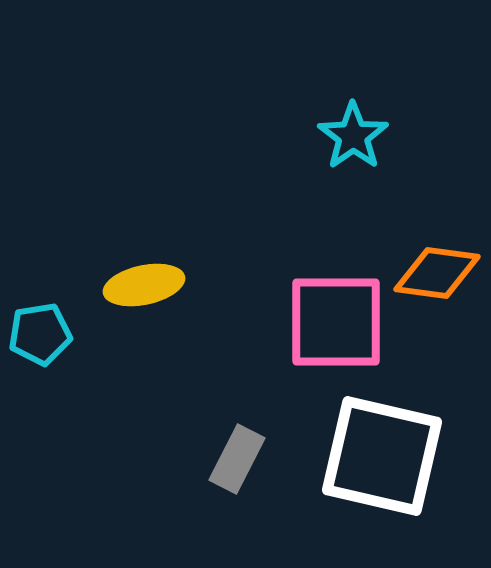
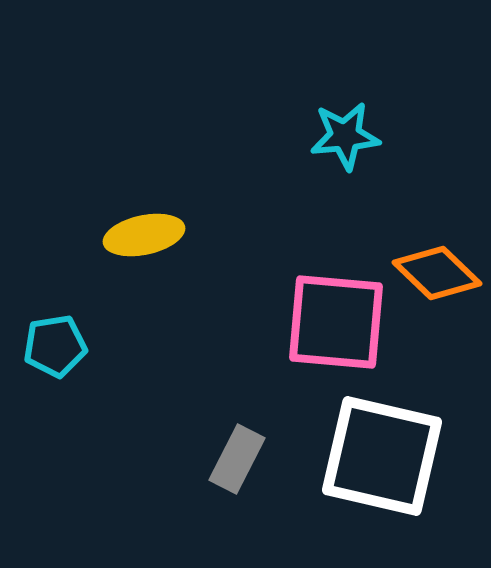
cyan star: moved 8 px left; rotated 30 degrees clockwise
orange diamond: rotated 36 degrees clockwise
yellow ellipse: moved 50 px up
pink square: rotated 5 degrees clockwise
cyan pentagon: moved 15 px right, 12 px down
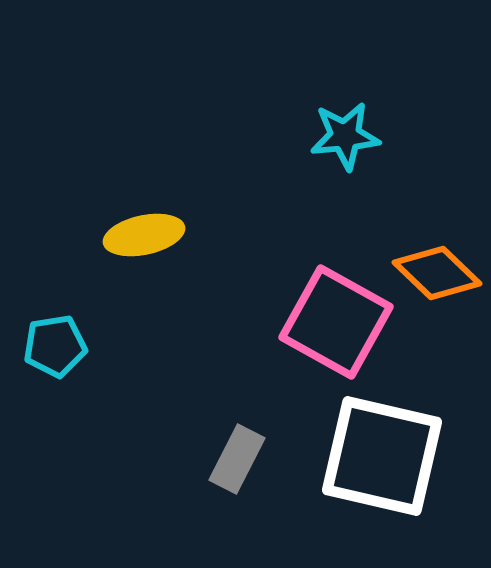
pink square: rotated 24 degrees clockwise
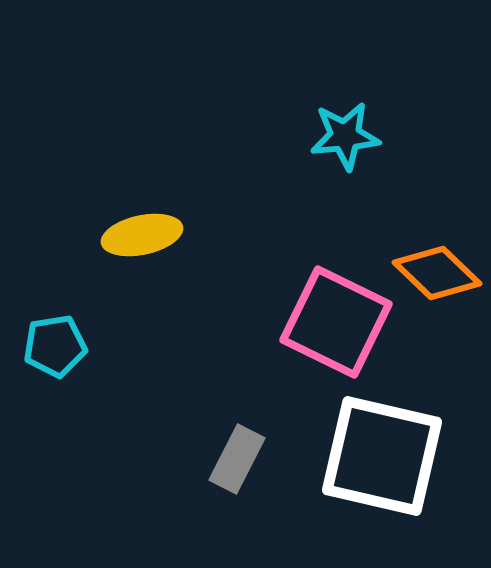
yellow ellipse: moved 2 px left
pink square: rotated 3 degrees counterclockwise
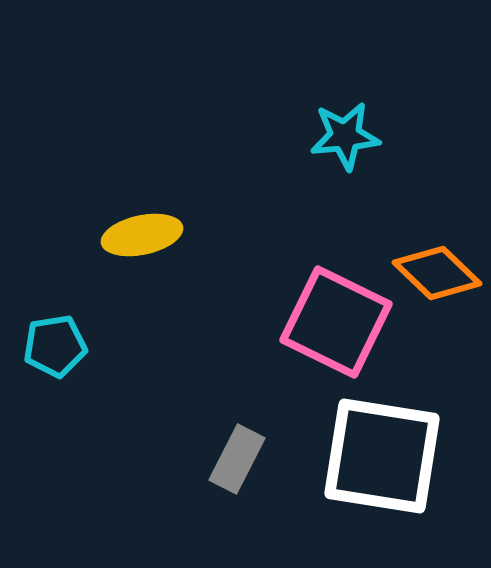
white square: rotated 4 degrees counterclockwise
